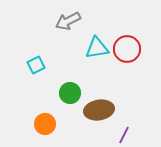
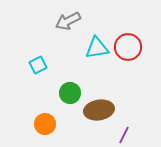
red circle: moved 1 px right, 2 px up
cyan square: moved 2 px right
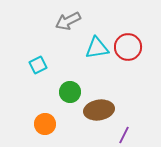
green circle: moved 1 px up
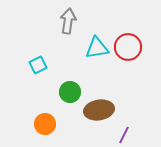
gray arrow: rotated 125 degrees clockwise
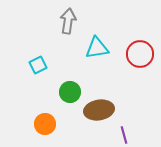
red circle: moved 12 px right, 7 px down
purple line: rotated 42 degrees counterclockwise
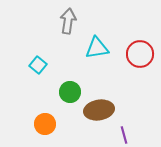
cyan square: rotated 24 degrees counterclockwise
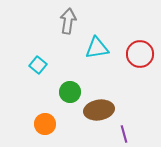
purple line: moved 1 px up
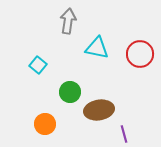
cyan triangle: rotated 20 degrees clockwise
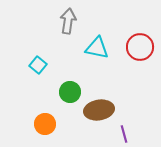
red circle: moved 7 px up
